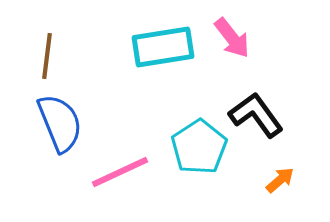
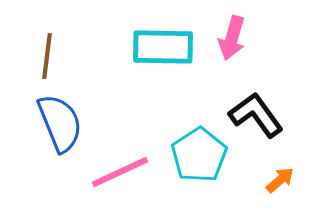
pink arrow: rotated 54 degrees clockwise
cyan rectangle: rotated 10 degrees clockwise
cyan pentagon: moved 8 px down
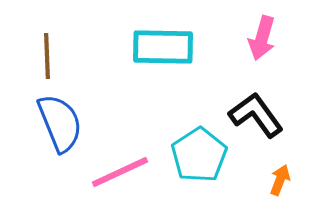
pink arrow: moved 30 px right
brown line: rotated 9 degrees counterclockwise
orange arrow: rotated 28 degrees counterclockwise
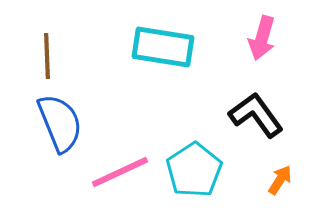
cyan rectangle: rotated 8 degrees clockwise
cyan pentagon: moved 5 px left, 15 px down
orange arrow: rotated 12 degrees clockwise
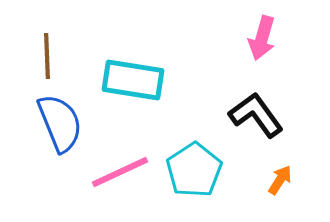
cyan rectangle: moved 30 px left, 33 px down
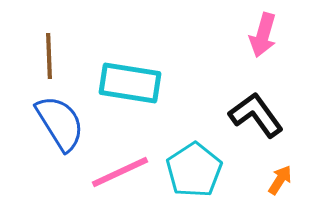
pink arrow: moved 1 px right, 3 px up
brown line: moved 2 px right
cyan rectangle: moved 3 px left, 3 px down
blue semicircle: rotated 10 degrees counterclockwise
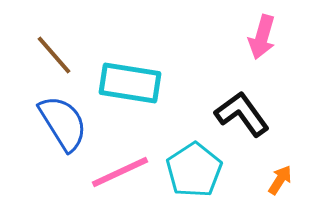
pink arrow: moved 1 px left, 2 px down
brown line: moved 5 px right, 1 px up; rotated 39 degrees counterclockwise
black L-shape: moved 14 px left, 1 px up
blue semicircle: moved 3 px right
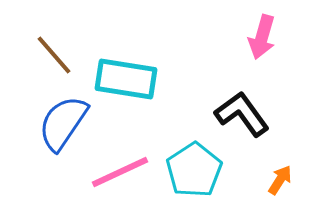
cyan rectangle: moved 4 px left, 4 px up
blue semicircle: rotated 114 degrees counterclockwise
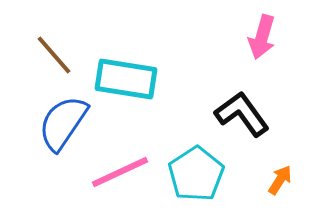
cyan pentagon: moved 2 px right, 4 px down
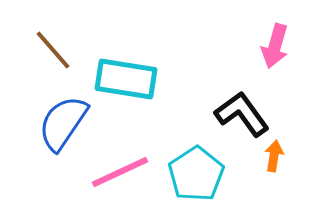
pink arrow: moved 13 px right, 9 px down
brown line: moved 1 px left, 5 px up
orange arrow: moved 6 px left, 24 px up; rotated 24 degrees counterclockwise
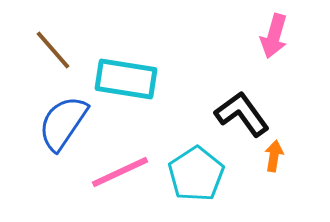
pink arrow: moved 1 px left, 10 px up
